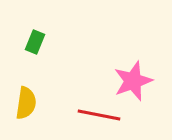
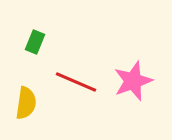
red line: moved 23 px left, 33 px up; rotated 12 degrees clockwise
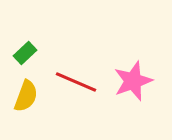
green rectangle: moved 10 px left, 11 px down; rotated 25 degrees clockwise
yellow semicircle: moved 7 px up; rotated 12 degrees clockwise
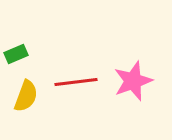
green rectangle: moved 9 px left, 1 px down; rotated 20 degrees clockwise
red line: rotated 30 degrees counterclockwise
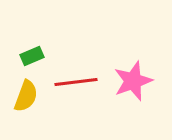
green rectangle: moved 16 px right, 2 px down
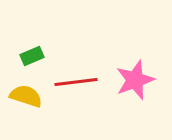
pink star: moved 2 px right, 1 px up
yellow semicircle: rotated 92 degrees counterclockwise
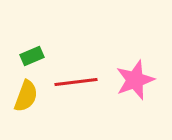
yellow semicircle: rotated 92 degrees clockwise
